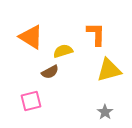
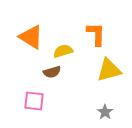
brown semicircle: moved 2 px right; rotated 12 degrees clockwise
pink square: moved 3 px right; rotated 20 degrees clockwise
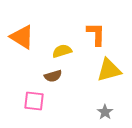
orange triangle: moved 9 px left
yellow semicircle: moved 1 px left
brown semicircle: moved 1 px right, 4 px down
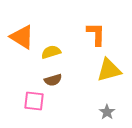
yellow semicircle: moved 11 px left, 1 px down
brown semicircle: moved 4 px down
gray star: moved 2 px right
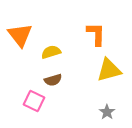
orange triangle: moved 2 px left, 2 px up; rotated 20 degrees clockwise
pink square: rotated 20 degrees clockwise
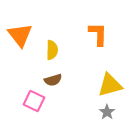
orange L-shape: moved 2 px right
yellow semicircle: moved 1 px right, 2 px up; rotated 108 degrees clockwise
yellow triangle: moved 1 px right, 15 px down
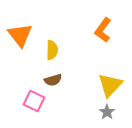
orange L-shape: moved 5 px right, 4 px up; rotated 145 degrees counterclockwise
yellow triangle: rotated 32 degrees counterclockwise
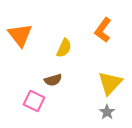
yellow semicircle: moved 12 px right, 2 px up; rotated 24 degrees clockwise
yellow triangle: moved 2 px up
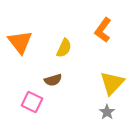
orange triangle: moved 7 px down
yellow triangle: moved 2 px right
pink square: moved 2 px left, 1 px down
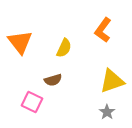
yellow triangle: moved 2 px up; rotated 28 degrees clockwise
